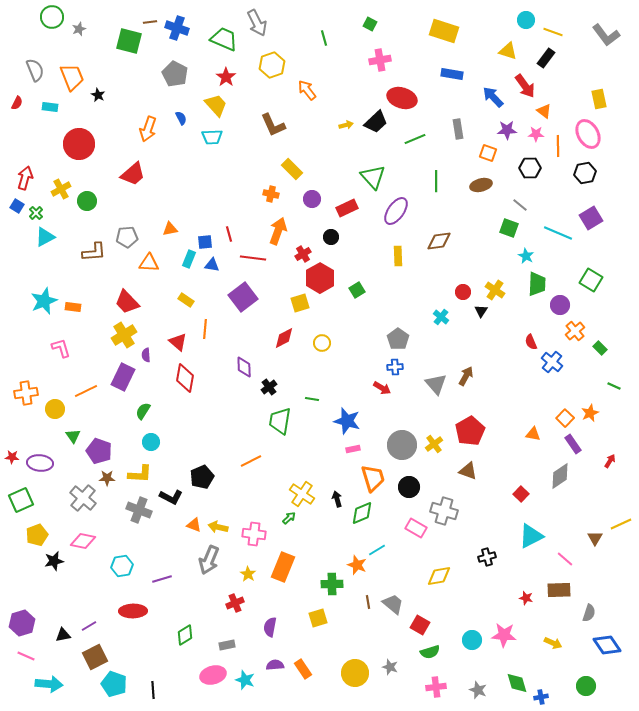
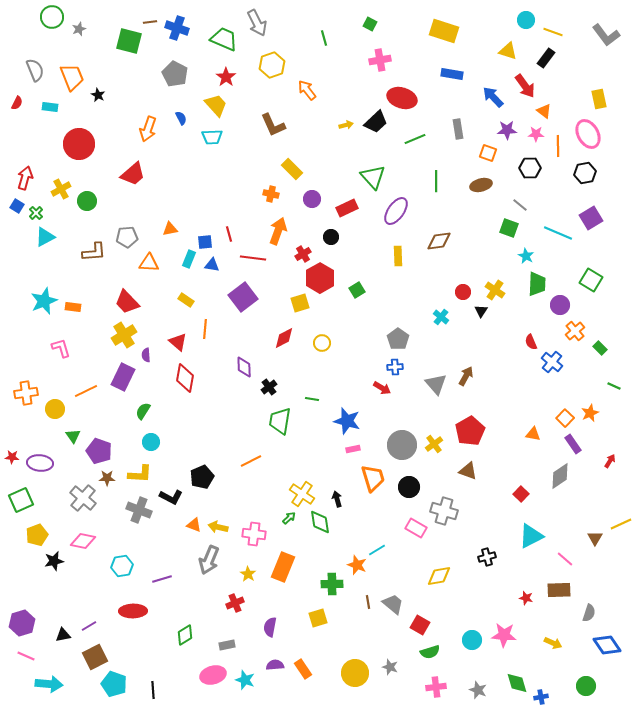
green diamond at (362, 513): moved 42 px left, 9 px down; rotated 75 degrees counterclockwise
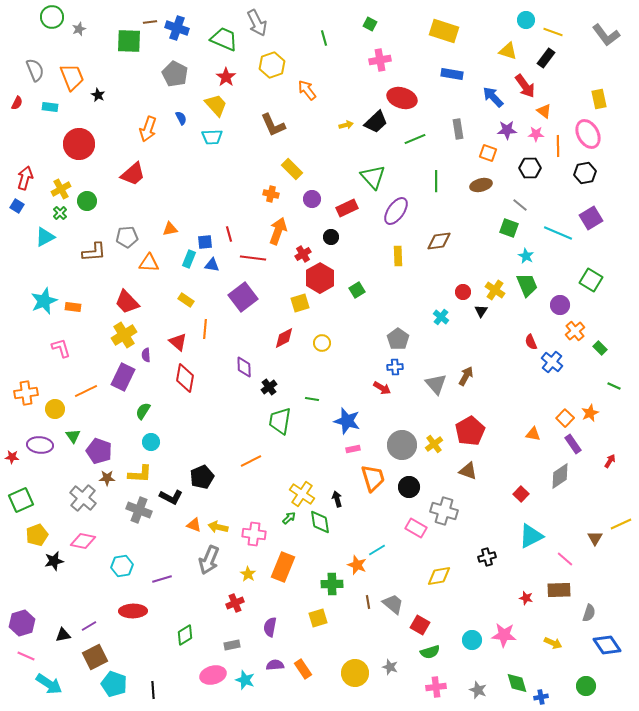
green square at (129, 41): rotated 12 degrees counterclockwise
green cross at (36, 213): moved 24 px right
green trapezoid at (537, 284): moved 10 px left, 1 px down; rotated 25 degrees counterclockwise
purple ellipse at (40, 463): moved 18 px up
gray rectangle at (227, 645): moved 5 px right
cyan arrow at (49, 684): rotated 28 degrees clockwise
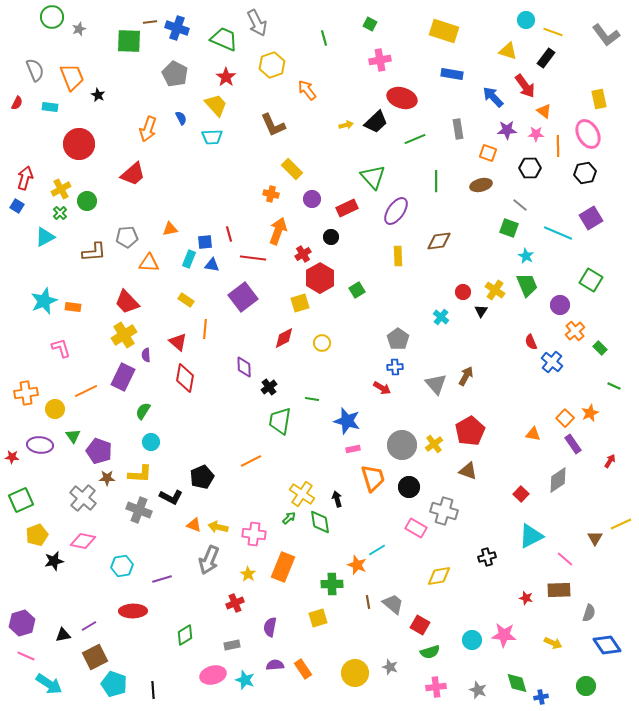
gray diamond at (560, 476): moved 2 px left, 4 px down
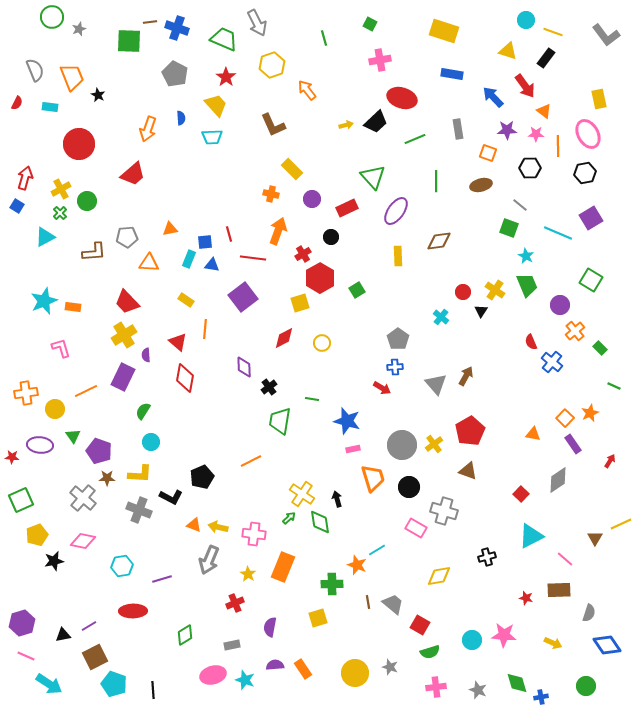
blue semicircle at (181, 118): rotated 24 degrees clockwise
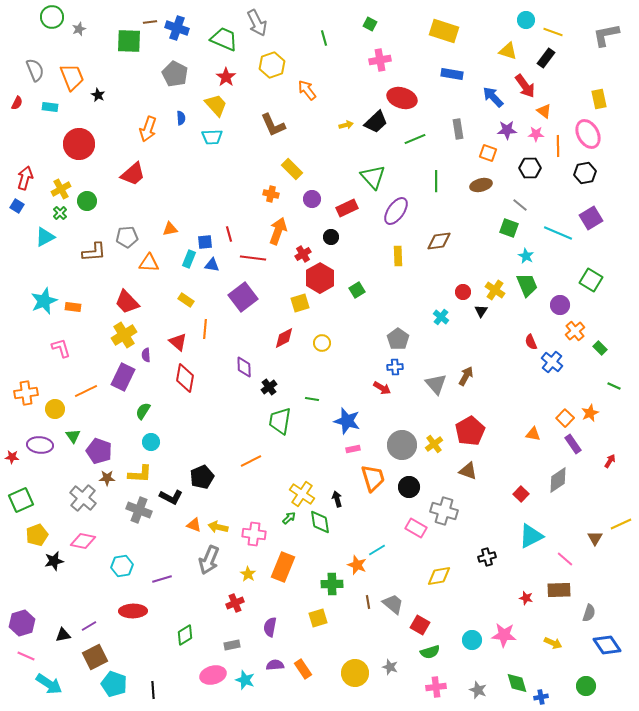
gray L-shape at (606, 35): rotated 116 degrees clockwise
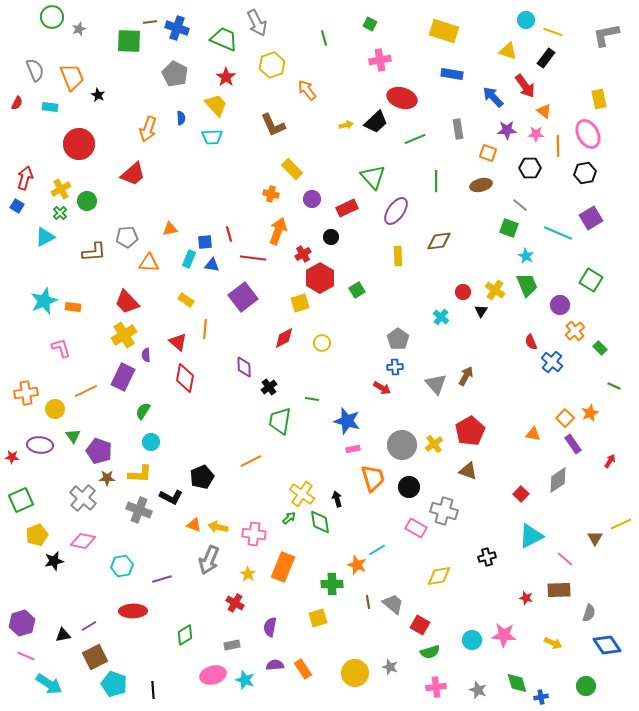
red cross at (235, 603): rotated 36 degrees counterclockwise
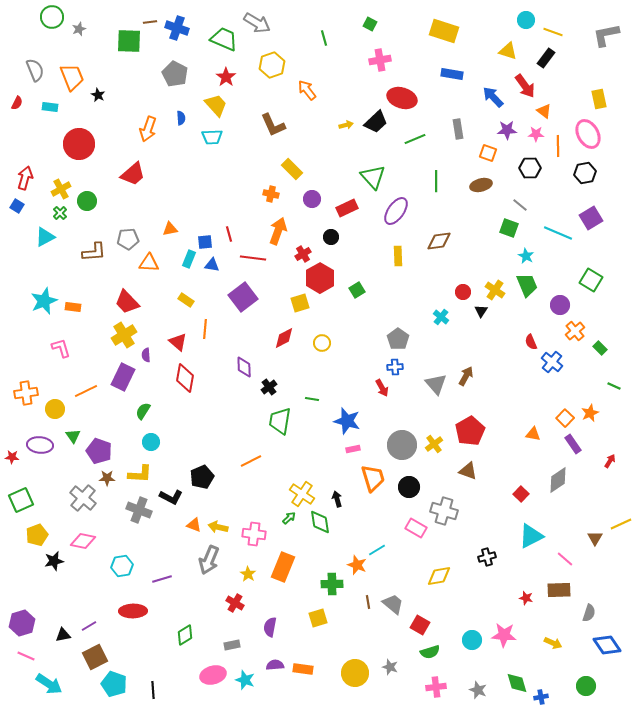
gray arrow at (257, 23): rotated 32 degrees counterclockwise
gray pentagon at (127, 237): moved 1 px right, 2 px down
red arrow at (382, 388): rotated 30 degrees clockwise
orange rectangle at (303, 669): rotated 48 degrees counterclockwise
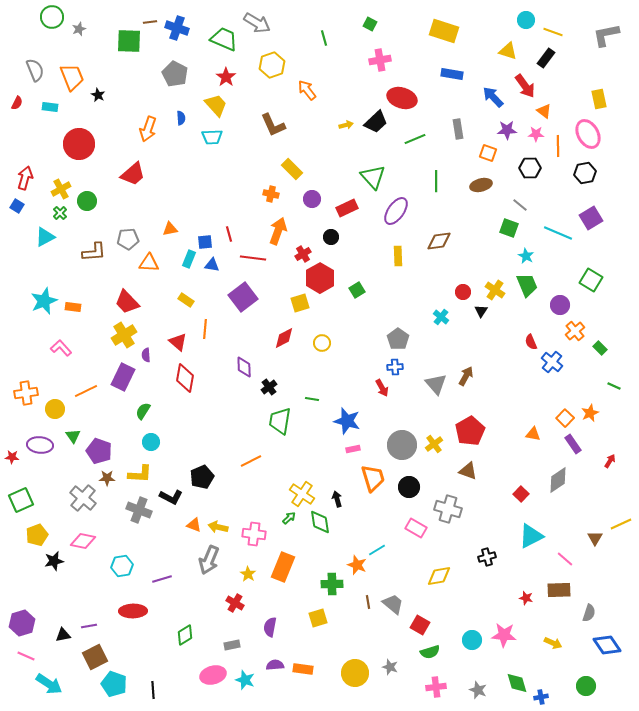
pink L-shape at (61, 348): rotated 25 degrees counterclockwise
gray cross at (444, 511): moved 4 px right, 2 px up
purple line at (89, 626): rotated 21 degrees clockwise
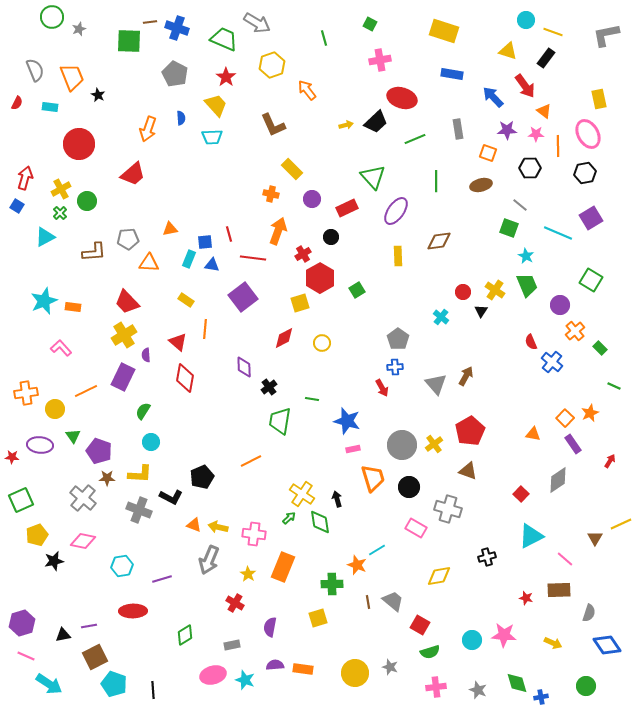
gray trapezoid at (393, 604): moved 3 px up
